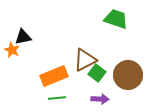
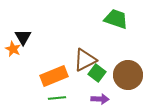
black triangle: rotated 48 degrees counterclockwise
orange star: moved 1 px right, 1 px up
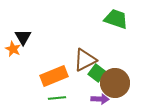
brown circle: moved 13 px left, 8 px down
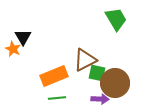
green trapezoid: rotated 40 degrees clockwise
green square: rotated 24 degrees counterclockwise
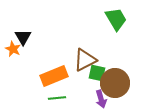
purple arrow: moved 1 px right; rotated 72 degrees clockwise
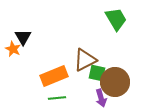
brown circle: moved 1 px up
purple arrow: moved 1 px up
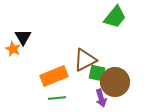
green trapezoid: moved 1 px left, 2 px up; rotated 70 degrees clockwise
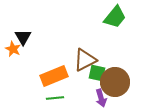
green line: moved 2 px left
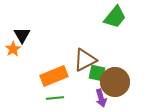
black triangle: moved 1 px left, 2 px up
orange star: rotated 14 degrees clockwise
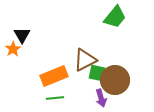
brown circle: moved 2 px up
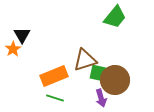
brown triangle: rotated 10 degrees clockwise
green square: moved 1 px right
green line: rotated 24 degrees clockwise
